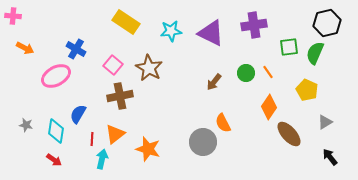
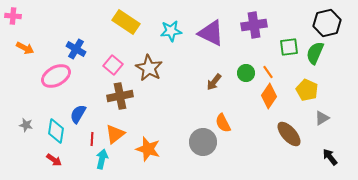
orange diamond: moved 11 px up
gray triangle: moved 3 px left, 4 px up
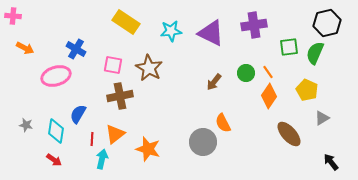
pink square: rotated 30 degrees counterclockwise
pink ellipse: rotated 12 degrees clockwise
black arrow: moved 1 px right, 5 px down
